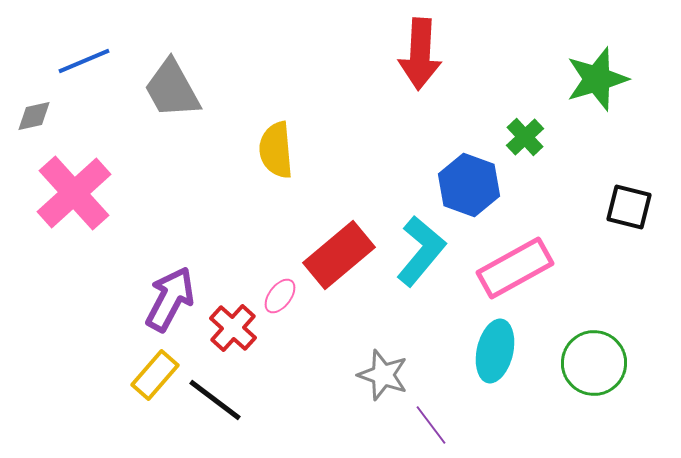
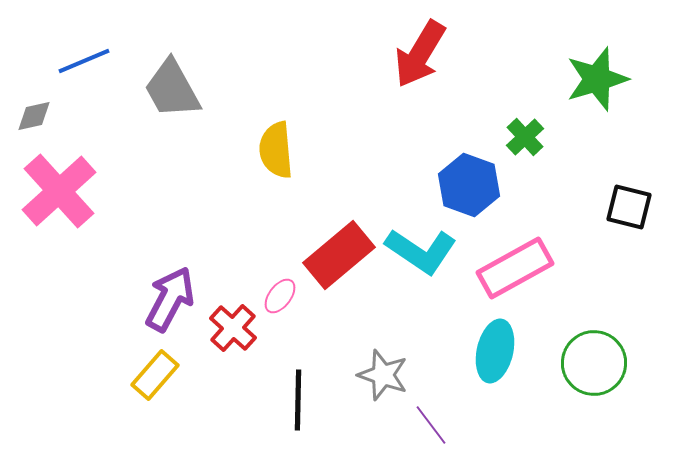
red arrow: rotated 28 degrees clockwise
pink cross: moved 15 px left, 2 px up
cyan L-shape: rotated 84 degrees clockwise
black line: moved 83 px right; rotated 54 degrees clockwise
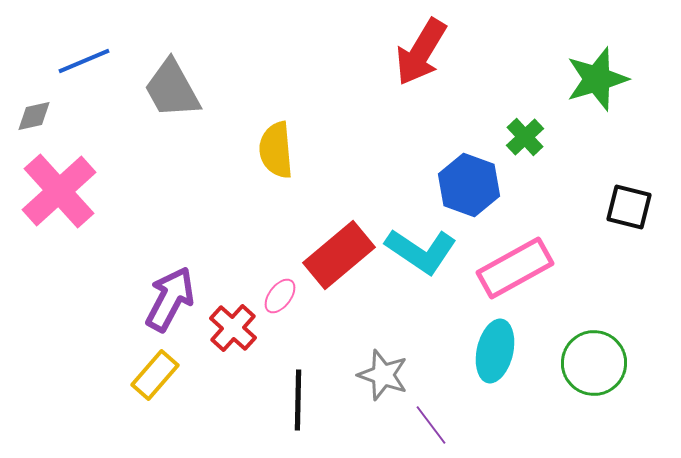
red arrow: moved 1 px right, 2 px up
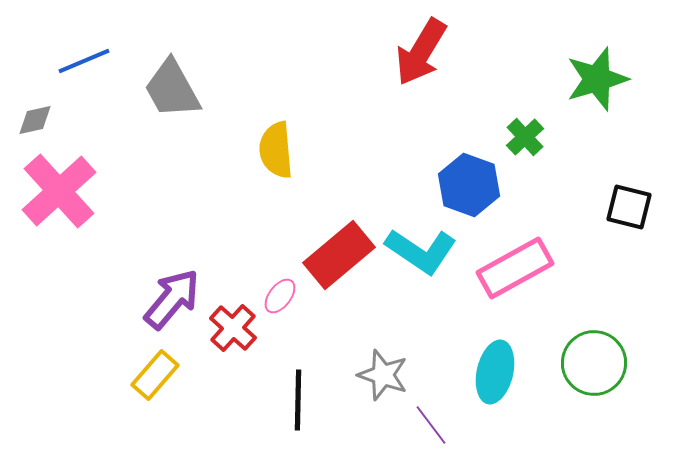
gray diamond: moved 1 px right, 4 px down
purple arrow: moved 2 px right; rotated 12 degrees clockwise
cyan ellipse: moved 21 px down
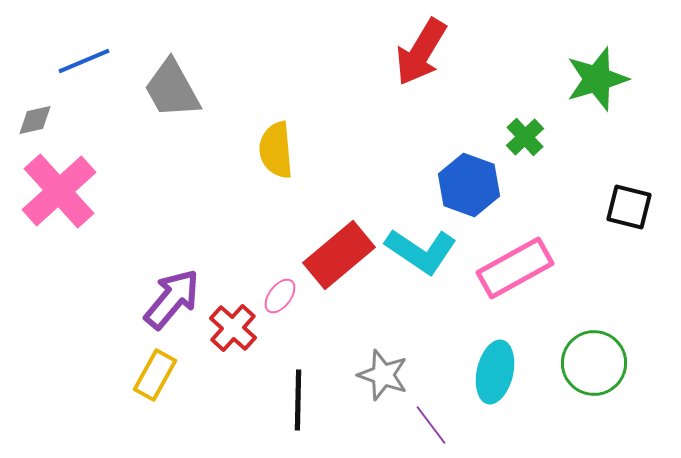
yellow rectangle: rotated 12 degrees counterclockwise
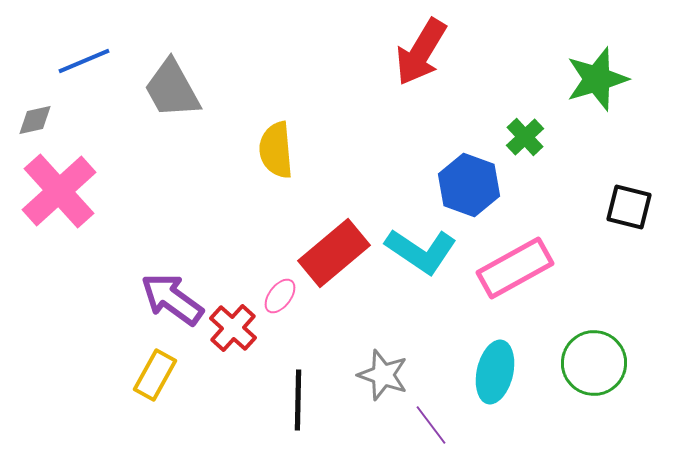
red rectangle: moved 5 px left, 2 px up
purple arrow: rotated 94 degrees counterclockwise
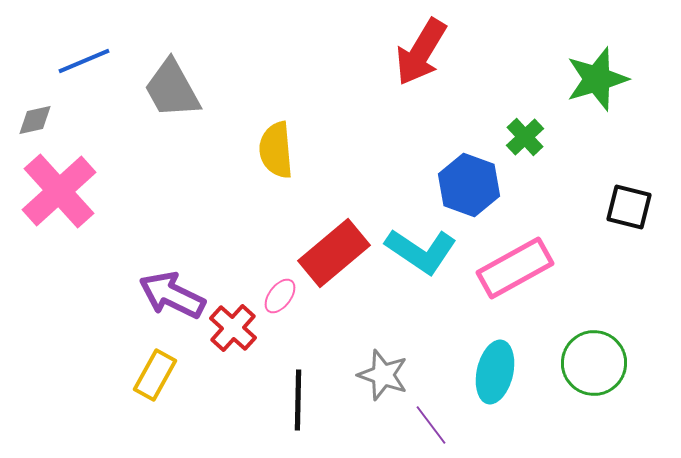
purple arrow: moved 4 px up; rotated 10 degrees counterclockwise
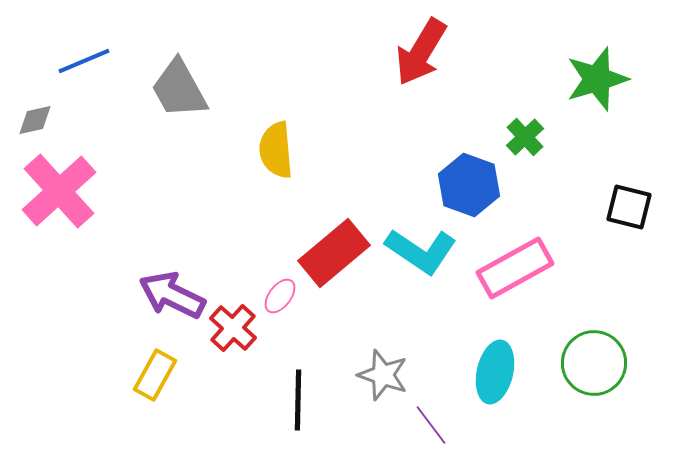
gray trapezoid: moved 7 px right
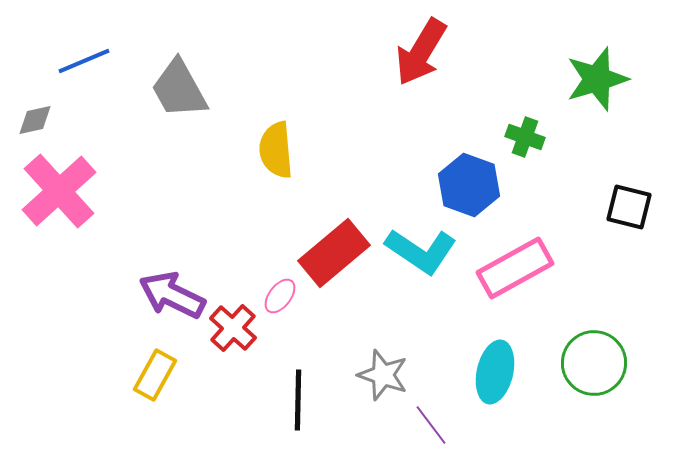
green cross: rotated 27 degrees counterclockwise
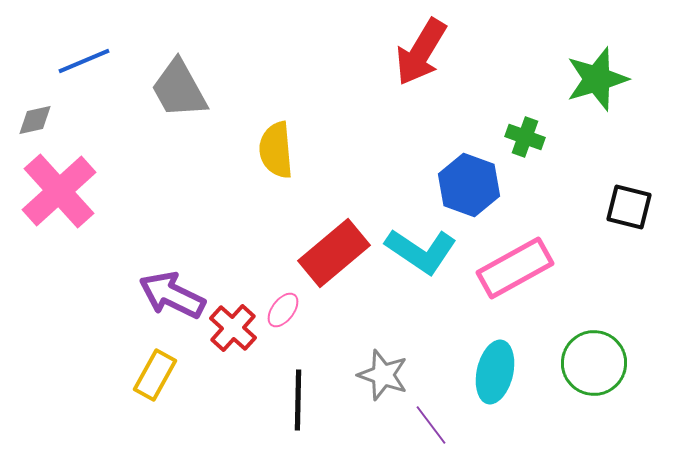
pink ellipse: moved 3 px right, 14 px down
